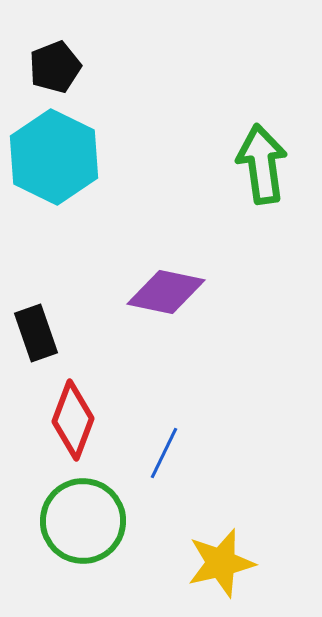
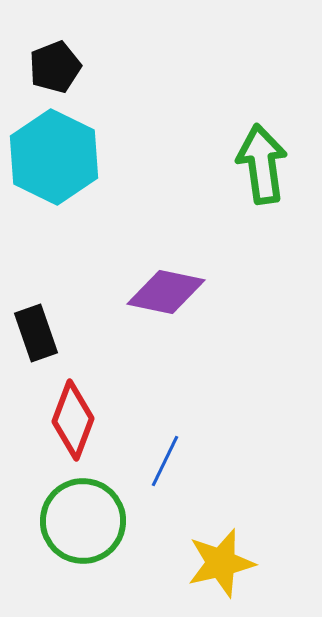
blue line: moved 1 px right, 8 px down
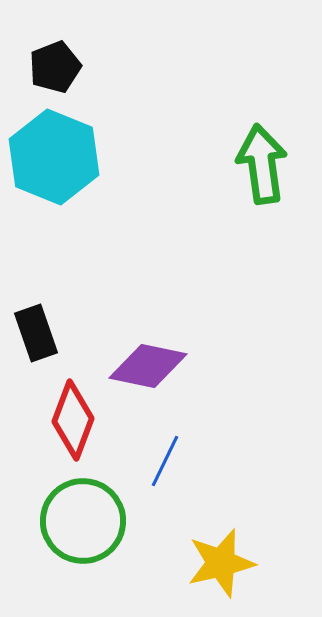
cyan hexagon: rotated 4 degrees counterclockwise
purple diamond: moved 18 px left, 74 px down
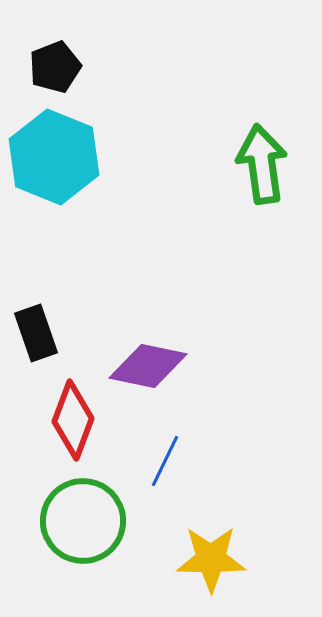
yellow star: moved 10 px left, 4 px up; rotated 14 degrees clockwise
